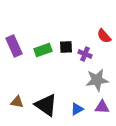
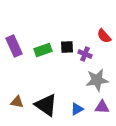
black square: moved 1 px right
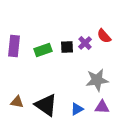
purple rectangle: rotated 30 degrees clockwise
purple cross: moved 11 px up; rotated 24 degrees clockwise
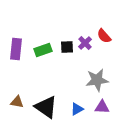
purple rectangle: moved 2 px right, 3 px down
black triangle: moved 2 px down
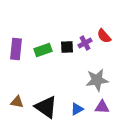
purple cross: rotated 16 degrees clockwise
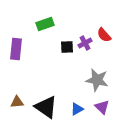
red semicircle: moved 1 px up
green rectangle: moved 2 px right, 26 px up
gray star: rotated 20 degrees clockwise
brown triangle: rotated 16 degrees counterclockwise
purple triangle: rotated 42 degrees clockwise
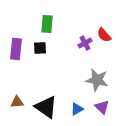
green rectangle: moved 2 px right; rotated 66 degrees counterclockwise
black square: moved 27 px left, 1 px down
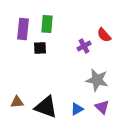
purple cross: moved 1 px left, 3 px down
purple rectangle: moved 7 px right, 20 px up
black triangle: rotated 15 degrees counterclockwise
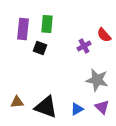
black square: rotated 24 degrees clockwise
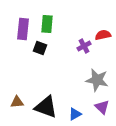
red semicircle: moved 1 px left; rotated 119 degrees clockwise
blue triangle: moved 2 px left, 5 px down
